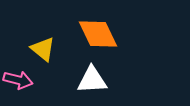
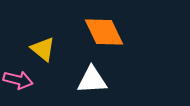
orange diamond: moved 6 px right, 2 px up
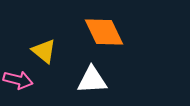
yellow triangle: moved 1 px right, 2 px down
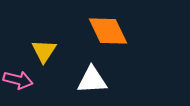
orange diamond: moved 4 px right, 1 px up
yellow triangle: rotated 24 degrees clockwise
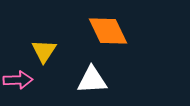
pink arrow: rotated 16 degrees counterclockwise
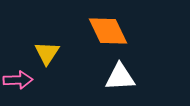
yellow triangle: moved 3 px right, 2 px down
white triangle: moved 28 px right, 3 px up
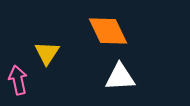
pink arrow: rotated 100 degrees counterclockwise
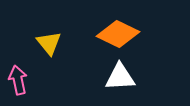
orange diamond: moved 10 px right, 3 px down; rotated 39 degrees counterclockwise
yellow triangle: moved 2 px right, 10 px up; rotated 12 degrees counterclockwise
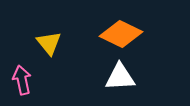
orange diamond: moved 3 px right
pink arrow: moved 4 px right
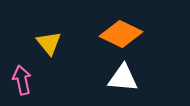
white triangle: moved 3 px right, 1 px down; rotated 8 degrees clockwise
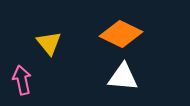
white triangle: moved 1 px up
